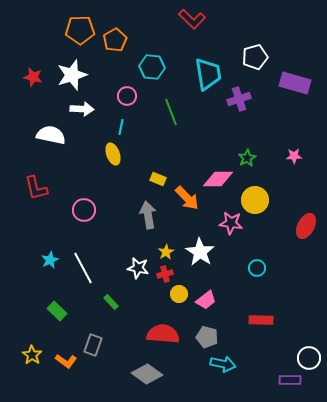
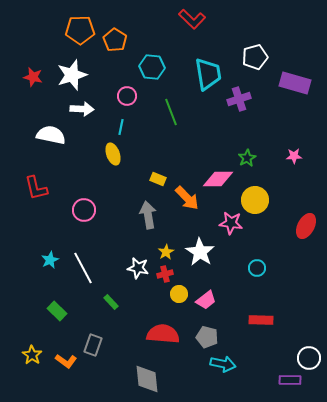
orange pentagon at (115, 40): rotated 10 degrees counterclockwise
gray diamond at (147, 374): moved 5 px down; rotated 48 degrees clockwise
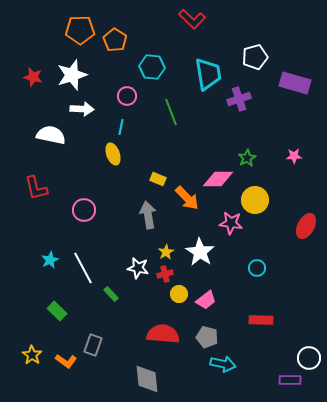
green rectangle at (111, 302): moved 8 px up
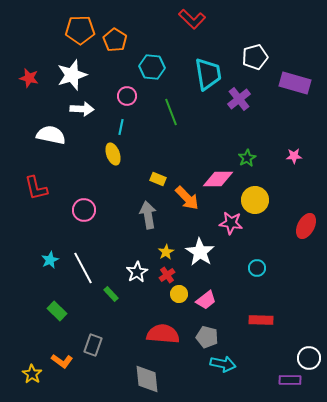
red star at (33, 77): moved 4 px left, 1 px down
purple cross at (239, 99): rotated 20 degrees counterclockwise
white star at (138, 268): moved 1 px left, 4 px down; rotated 30 degrees clockwise
red cross at (165, 274): moved 2 px right, 1 px down; rotated 21 degrees counterclockwise
yellow star at (32, 355): moved 19 px down
orange L-shape at (66, 361): moved 4 px left
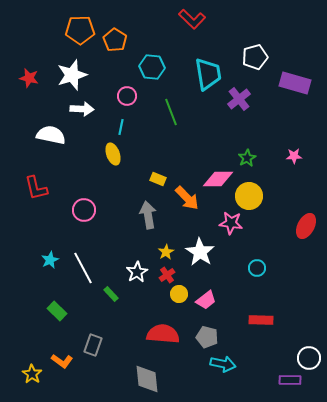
yellow circle at (255, 200): moved 6 px left, 4 px up
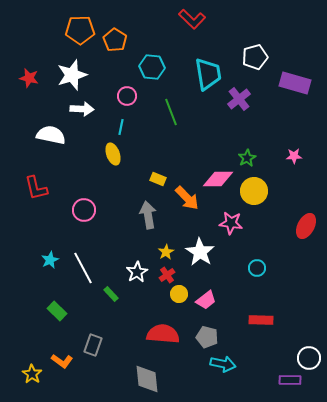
yellow circle at (249, 196): moved 5 px right, 5 px up
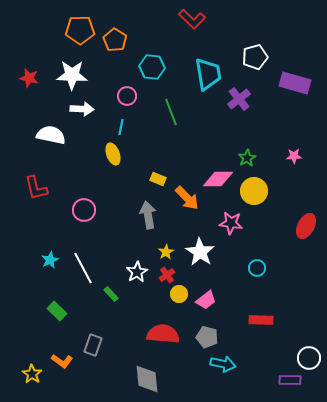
white star at (72, 75): rotated 20 degrees clockwise
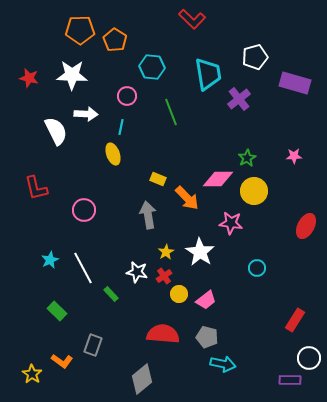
white arrow at (82, 109): moved 4 px right, 5 px down
white semicircle at (51, 135): moved 5 px right, 4 px up; rotated 52 degrees clockwise
white star at (137, 272): rotated 30 degrees counterclockwise
red cross at (167, 275): moved 3 px left, 1 px down
red rectangle at (261, 320): moved 34 px right; rotated 60 degrees counterclockwise
gray diamond at (147, 379): moved 5 px left; rotated 56 degrees clockwise
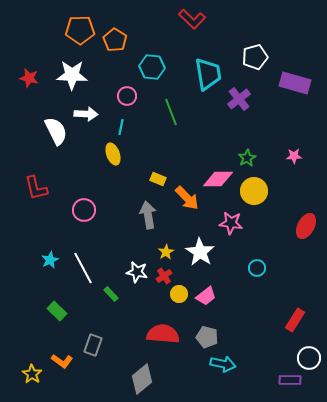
pink trapezoid at (206, 300): moved 4 px up
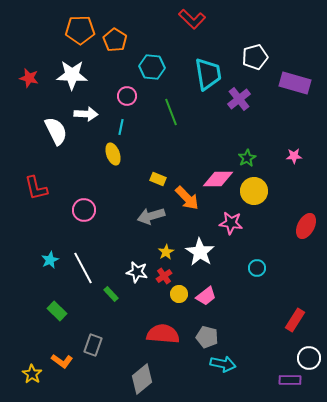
gray arrow at (148, 215): moved 3 px right, 1 px down; rotated 96 degrees counterclockwise
